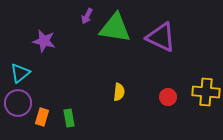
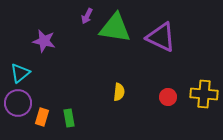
yellow cross: moved 2 px left, 2 px down
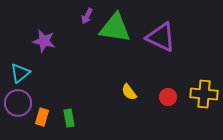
yellow semicircle: moved 10 px right; rotated 138 degrees clockwise
